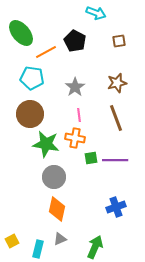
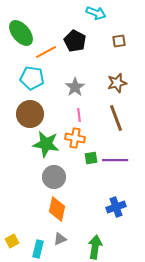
green arrow: rotated 15 degrees counterclockwise
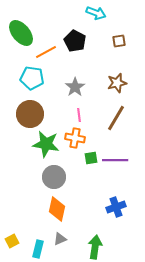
brown line: rotated 52 degrees clockwise
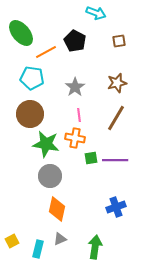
gray circle: moved 4 px left, 1 px up
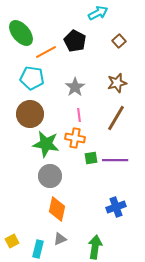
cyan arrow: moved 2 px right; rotated 48 degrees counterclockwise
brown square: rotated 32 degrees counterclockwise
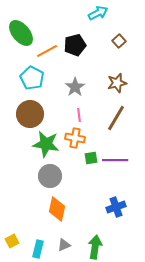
black pentagon: moved 4 px down; rotated 30 degrees clockwise
orange line: moved 1 px right, 1 px up
cyan pentagon: rotated 20 degrees clockwise
gray triangle: moved 4 px right, 6 px down
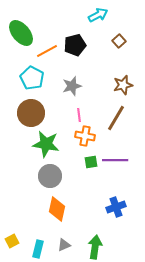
cyan arrow: moved 2 px down
brown star: moved 6 px right, 2 px down
gray star: moved 3 px left, 1 px up; rotated 18 degrees clockwise
brown circle: moved 1 px right, 1 px up
orange cross: moved 10 px right, 2 px up
green square: moved 4 px down
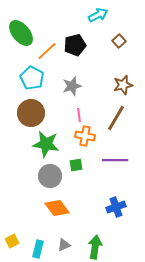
orange line: rotated 15 degrees counterclockwise
green square: moved 15 px left, 3 px down
orange diamond: moved 1 px up; rotated 50 degrees counterclockwise
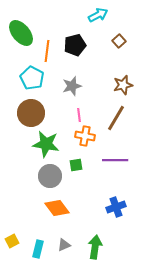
orange line: rotated 40 degrees counterclockwise
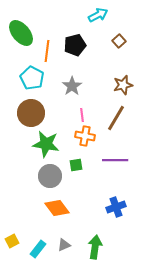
gray star: rotated 18 degrees counterclockwise
pink line: moved 3 px right
cyan rectangle: rotated 24 degrees clockwise
